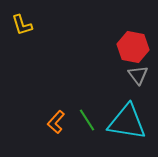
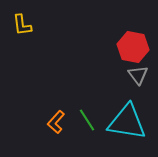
yellow L-shape: rotated 10 degrees clockwise
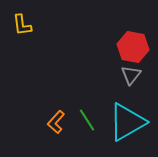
gray triangle: moved 7 px left; rotated 15 degrees clockwise
cyan triangle: rotated 39 degrees counterclockwise
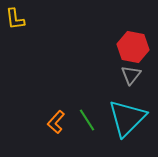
yellow L-shape: moved 7 px left, 6 px up
cyan triangle: moved 4 px up; rotated 15 degrees counterclockwise
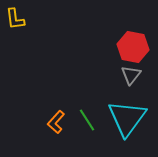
cyan triangle: rotated 9 degrees counterclockwise
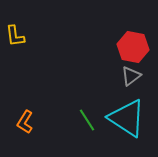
yellow L-shape: moved 17 px down
gray triangle: moved 1 px down; rotated 15 degrees clockwise
cyan triangle: rotated 33 degrees counterclockwise
orange L-shape: moved 31 px left; rotated 10 degrees counterclockwise
